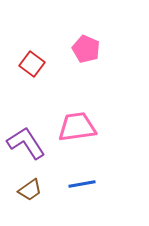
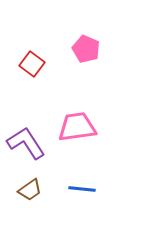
blue line: moved 5 px down; rotated 16 degrees clockwise
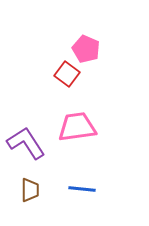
red square: moved 35 px right, 10 px down
brown trapezoid: rotated 55 degrees counterclockwise
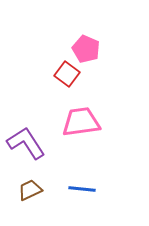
pink trapezoid: moved 4 px right, 5 px up
brown trapezoid: rotated 115 degrees counterclockwise
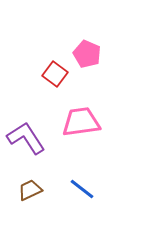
pink pentagon: moved 1 px right, 5 px down
red square: moved 12 px left
purple L-shape: moved 5 px up
blue line: rotated 32 degrees clockwise
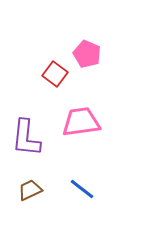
purple L-shape: rotated 141 degrees counterclockwise
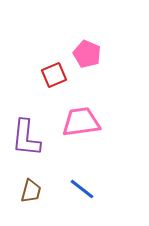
red square: moved 1 px left, 1 px down; rotated 30 degrees clockwise
brown trapezoid: moved 1 px right, 1 px down; rotated 130 degrees clockwise
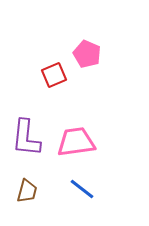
pink trapezoid: moved 5 px left, 20 px down
brown trapezoid: moved 4 px left
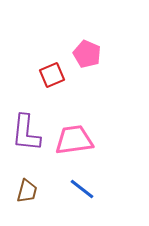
red square: moved 2 px left
purple L-shape: moved 5 px up
pink trapezoid: moved 2 px left, 2 px up
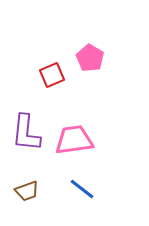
pink pentagon: moved 3 px right, 4 px down; rotated 8 degrees clockwise
brown trapezoid: rotated 55 degrees clockwise
